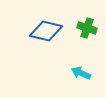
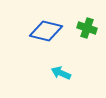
cyan arrow: moved 20 px left
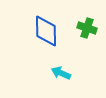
blue diamond: rotated 76 degrees clockwise
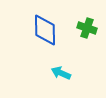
blue diamond: moved 1 px left, 1 px up
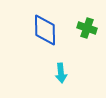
cyan arrow: rotated 120 degrees counterclockwise
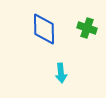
blue diamond: moved 1 px left, 1 px up
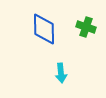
green cross: moved 1 px left, 1 px up
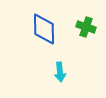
cyan arrow: moved 1 px left, 1 px up
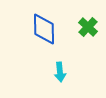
green cross: moved 2 px right; rotated 24 degrees clockwise
